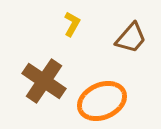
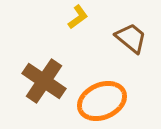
yellow L-shape: moved 6 px right, 7 px up; rotated 25 degrees clockwise
brown trapezoid: rotated 92 degrees counterclockwise
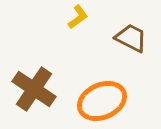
brown trapezoid: rotated 12 degrees counterclockwise
brown cross: moved 10 px left, 8 px down
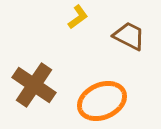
brown trapezoid: moved 2 px left, 2 px up
brown cross: moved 4 px up
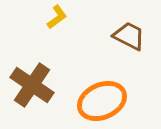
yellow L-shape: moved 21 px left
brown cross: moved 2 px left
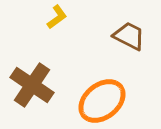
orange ellipse: rotated 15 degrees counterclockwise
